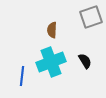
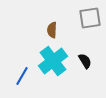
gray square: moved 1 px left, 1 px down; rotated 10 degrees clockwise
cyan cross: moved 2 px right, 1 px up; rotated 16 degrees counterclockwise
blue line: rotated 24 degrees clockwise
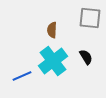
gray square: rotated 15 degrees clockwise
black semicircle: moved 1 px right, 4 px up
blue line: rotated 36 degrees clockwise
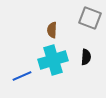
gray square: rotated 15 degrees clockwise
black semicircle: rotated 35 degrees clockwise
cyan cross: moved 1 px up; rotated 20 degrees clockwise
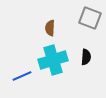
brown semicircle: moved 2 px left, 2 px up
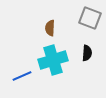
black semicircle: moved 1 px right, 4 px up
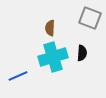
black semicircle: moved 5 px left
cyan cross: moved 3 px up
blue line: moved 4 px left
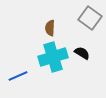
gray square: rotated 15 degrees clockwise
black semicircle: rotated 63 degrees counterclockwise
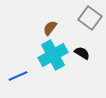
brown semicircle: rotated 35 degrees clockwise
cyan cross: moved 2 px up; rotated 12 degrees counterclockwise
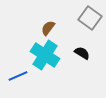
brown semicircle: moved 2 px left
cyan cross: moved 8 px left; rotated 28 degrees counterclockwise
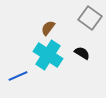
cyan cross: moved 3 px right
